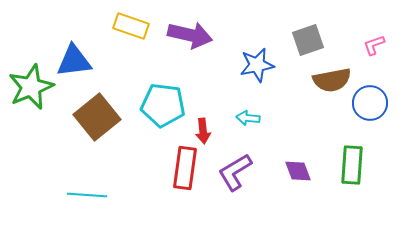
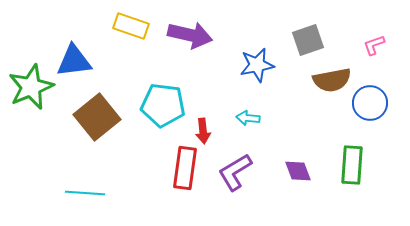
cyan line: moved 2 px left, 2 px up
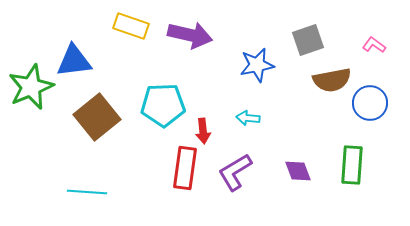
pink L-shape: rotated 55 degrees clockwise
cyan pentagon: rotated 9 degrees counterclockwise
cyan line: moved 2 px right, 1 px up
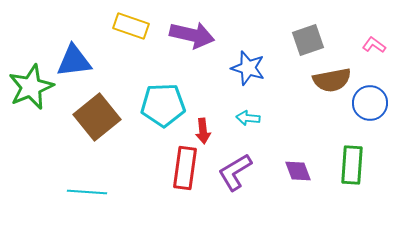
purple arrow: moved 2 px right
blue star: moved 9 px left, 3 px down; rotated 28 degrees clockwise
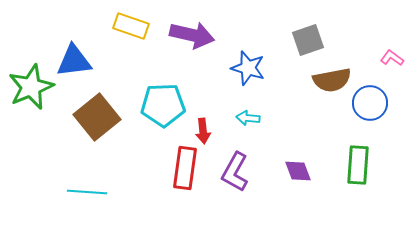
pink L-shape: moved 18 px right, 13 px down
green rectangle: moved 6 px right
purple L-shape: rotated 30 degrees counterclockwise
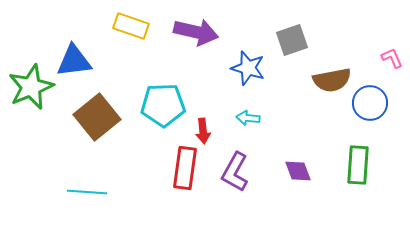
purple arrow: moved 4 px right, 3 px up
gray square: moved 16 px left
pink L-shape: rotated 30 degrees clockwise
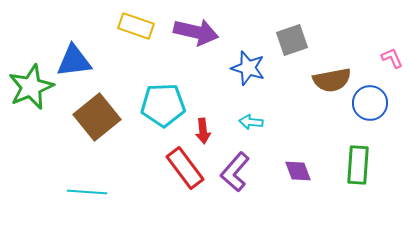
yellow rectangle: moved 5 px right
cyan arrow: moved 3 px right, 4 px down
red rectangle: rotated 45 degrees counterclockwise
purple L-shape: rotated 12 degrees clockwise
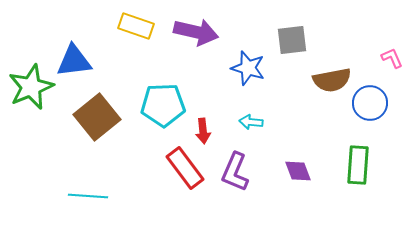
gray square: rotated 12 degrees clockwise
purple L-shape: rotated 18 degrees counterclockwise
cyan line: moved 1 px right, 4 px down
